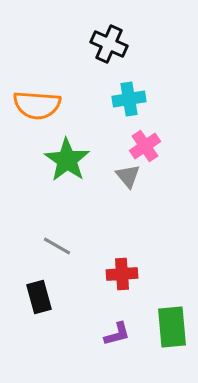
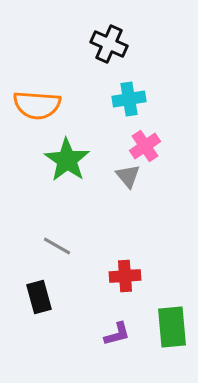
red cross: moved 3 px right, 2 px down
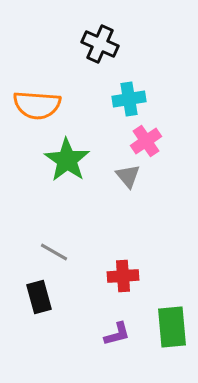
black cross: moved 9 px left
pink cross: moved 1 px right, 5 px up
gray line: moved 3 px left, 6 px down
red cross: moved 2 px left
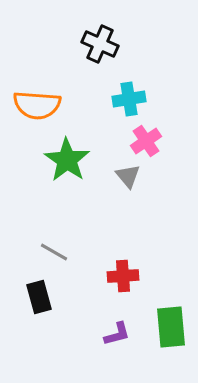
green rectangle: moved 1 px left
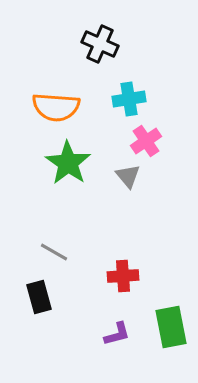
orange semicircle: moved 19 px right, 2 px down
green star: moved 1 px right, 3 px down
green rectangle: rotated 6 degrees counterclockwise
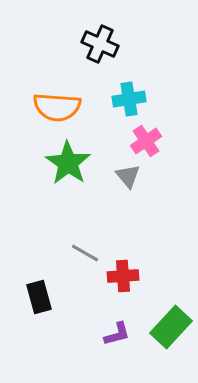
orange semicircle: moved 1 px right
gray line: moved 31 px right, 1 px down
green rectangle: rotated 54 degrees clockwise
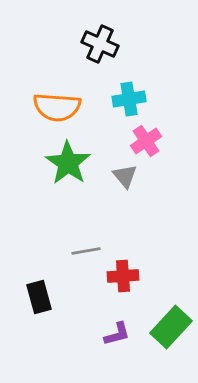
gray triangle: moved 3 px left
gray line: moved 1 px right, 2 px up; rotated 40 degrees counterclockwise
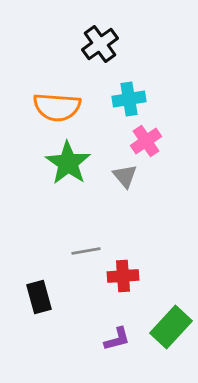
black cross: rotated 30 degrees clockwise
purple L-shape: moved 5 px down
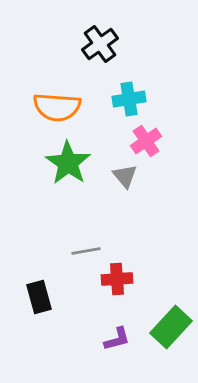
red cross: moved 6 px left, 3 px down
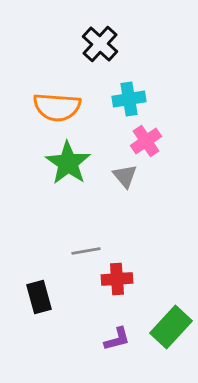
black cross: rotated 12 degrees counterclockwise
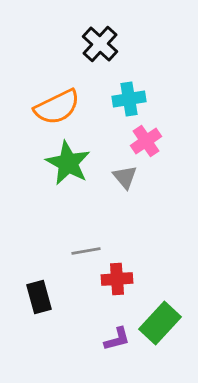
orange semicircle: rotated 30 degrees counterclockwise
green star: rotated 6 degrees counterclockwise
gray triangle: moved 1 px down
green rectangle: moved 11 px left, 4 px up
